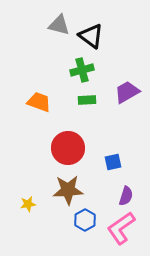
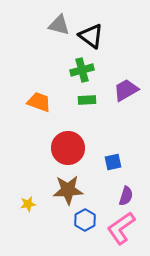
purple trapezoid: moved 1 px left, 2 px up
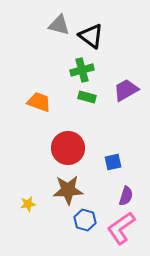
green rectangle: moved 3 px up; rotated 18 degrees clockwise
blue hexagon: rotated 15 degrees counterclockwise
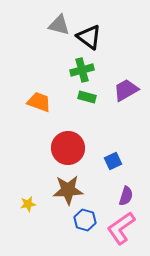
black triangle: moved 2 px left, 1 px down
blue square: moved 1 px up; rotated 12 degrees counterclockwise
